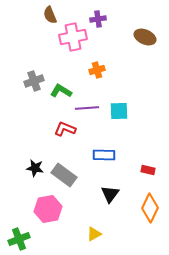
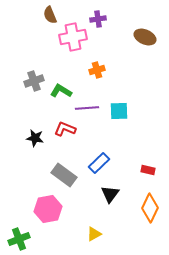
blue rectangle: moved 5 px left, 8 px down; rotated 45 degrees counterclockwise
black star: moved 30 px up
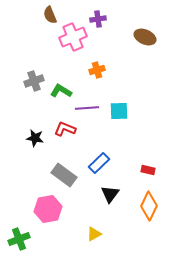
pink cross: rotated 12 degrees counterclockwise
orange diamond: moved 1 px left, 2 px up
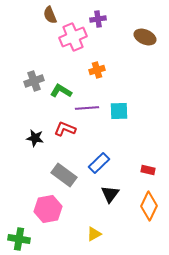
green cross: rotated 30 degrees clockwise
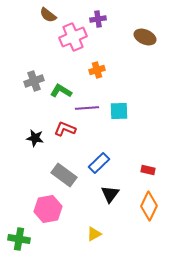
brown semicircle: moved 2 px left; rotated 30 degrees counterclockwise
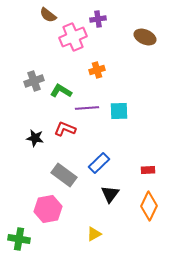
red rectangle: rotated 16 degrees counterclockwise
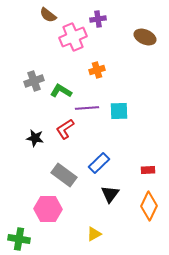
red L-shape: rotated 55 degrees counterclockwise
pink hexagon: rotated 12 degrees clockwise
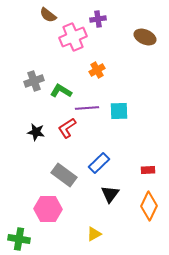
orange cross: rotated 14 degrees counterclockwise
red L-shape: moved 2 px right, 1 px up
black star: moved 1 px right, 6 px up
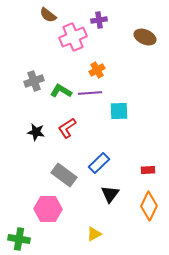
purple cross: moved 1 px right, 1 px down
purple line: moved 3 px right, 15 px up
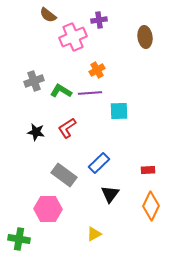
brown ellipse: rotated 60 degrees clockwise
orange diamond: moved 2 px right
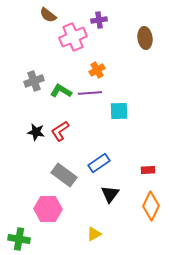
brown ellipse: moved 1 px down
red L-shape: moved 7 px left, 3 px down
blue rectangle: rotated 10 degrees clockwise
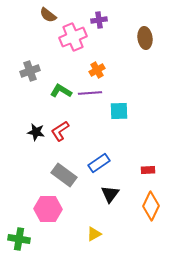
gray cross: moved 4 px left, 10 px up
